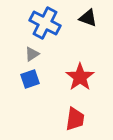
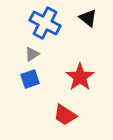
black triangle: rotated 18 degrees clockwise
red trapezoid: moved 10 px left, 4 px up; rotated 115 degrees clockwise
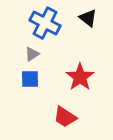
blue square: rotated 18 degrees clockwise
red trapezoid: moved 2 px down
